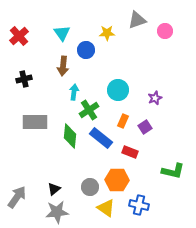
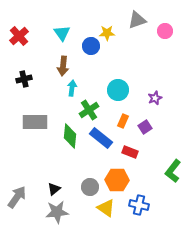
blue circle: moved 5 px right, 4 px up
cyan arrow: moved 2 px left, 4 px up
green L-shape: rotated 115 degrees clockwise
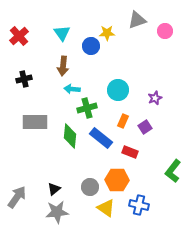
cyan arrow: moved 1 px down; rotated 91 degrees counterclockwise
green cross: moved 2 px left, 2 px up; rotated 18 degrees clockwise
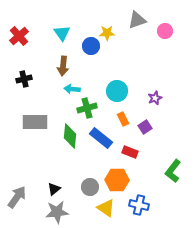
cyan circle: moved 1 px left, 1 px down
orange rectangle: moved 2 px up; rotated 48 degrees counterclockwise
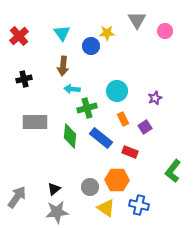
gray triangle: rotated 42 degrees counterclockwise
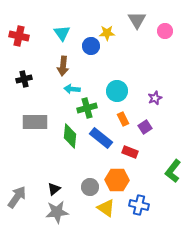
red cross: rotated 36 degrees counterclockwise
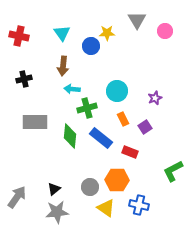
green L-shape: rotated 25 degrees clockwise
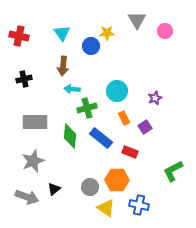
orange rectangle: moved 1 px right, 1 px up
gray arrow: moved 10 px right; rotated 75 degrees clockwise
gray star: moved 24 px left, 51 px up; rotated 15 degrees counterclockwise
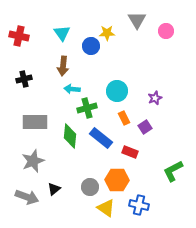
pink circle: moved 1 px right
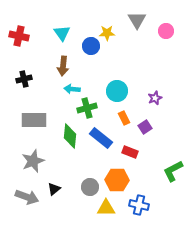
gray rectangle: moved 1 px left, 2 px up
yellow triangle: rotated 36 degrees counterclockwise
